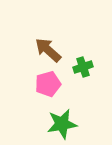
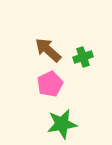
green cross: moved 10 px up
pink pentagon: moved 2 px right; rotated 10 degrees counterclockwise
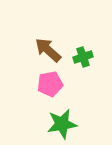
pink pentagon: rotated 15 degrees clockwise
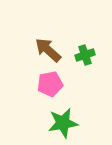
green cross: moved 2 px right, 2 px up
green star: moved 1 px right, 1 px up
